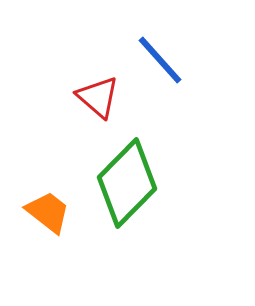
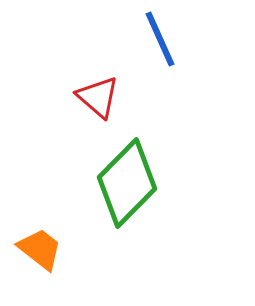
blue line: moved 21 px up; rotated 18 degrees clockwise
orange trapezoid: moved 8 px left, 37 px down
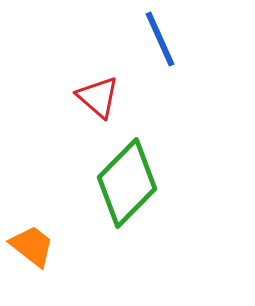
orange trapezoid: moved 8 px left, 3 px up
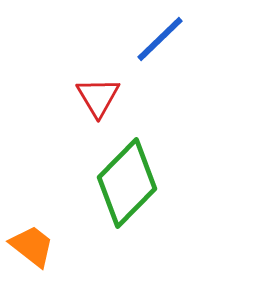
blue line: rotated 70 degrees clockwise
red triangle: rotated 18 degrees clockwise
